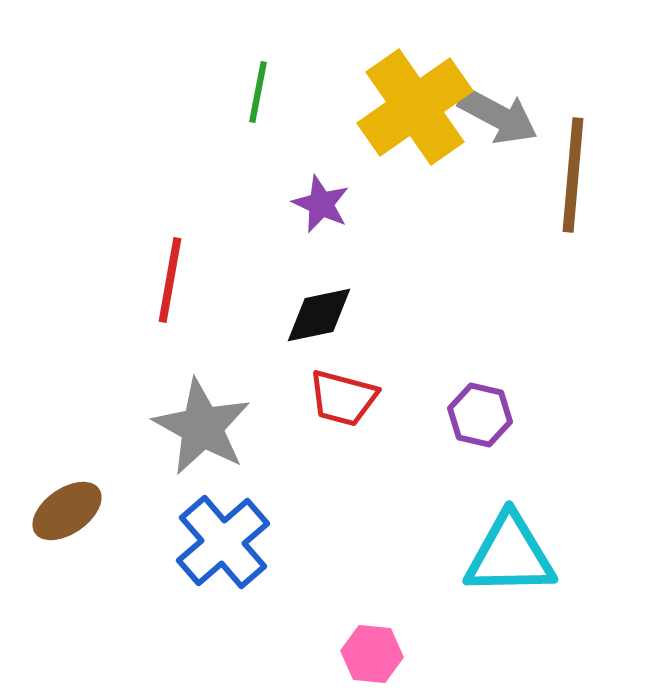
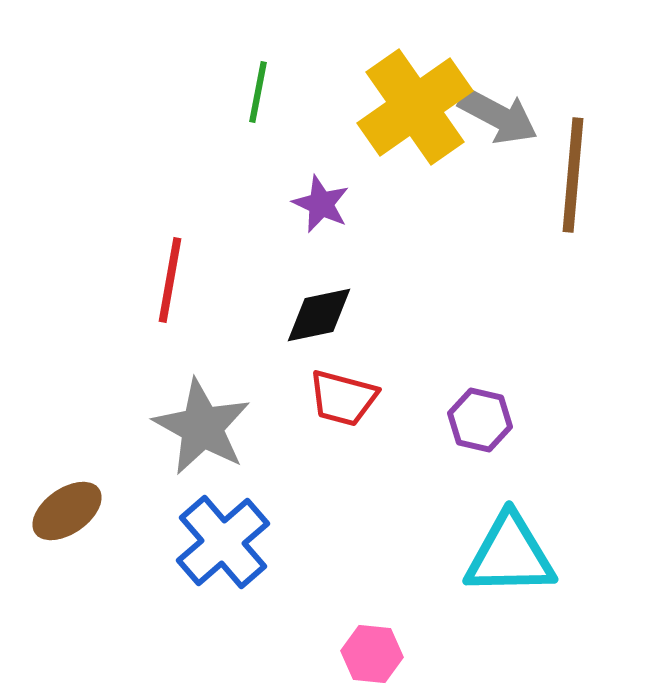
purple hexagon: moved 5 px down
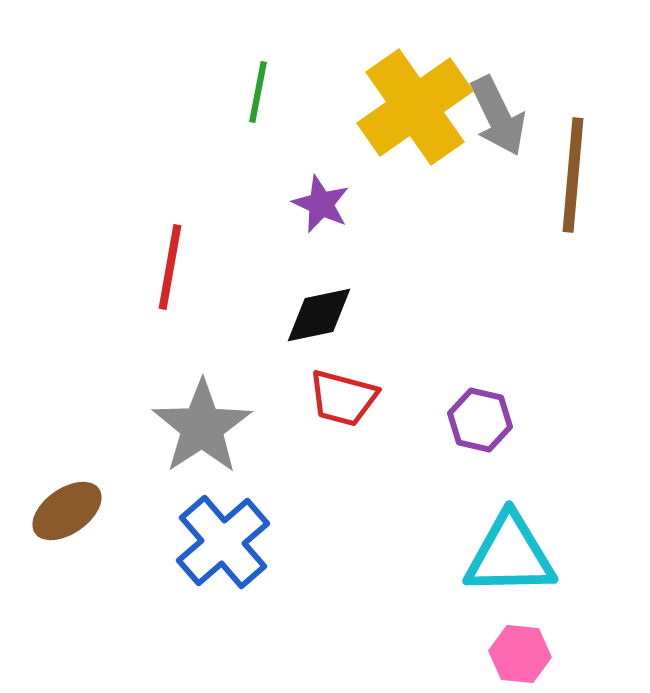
gray arrow: rotated 36 degrees clockwise
red line: moved 13 px up
gray star: rotated 10 degrees clockwise
pink hexagon: moved 148 px right
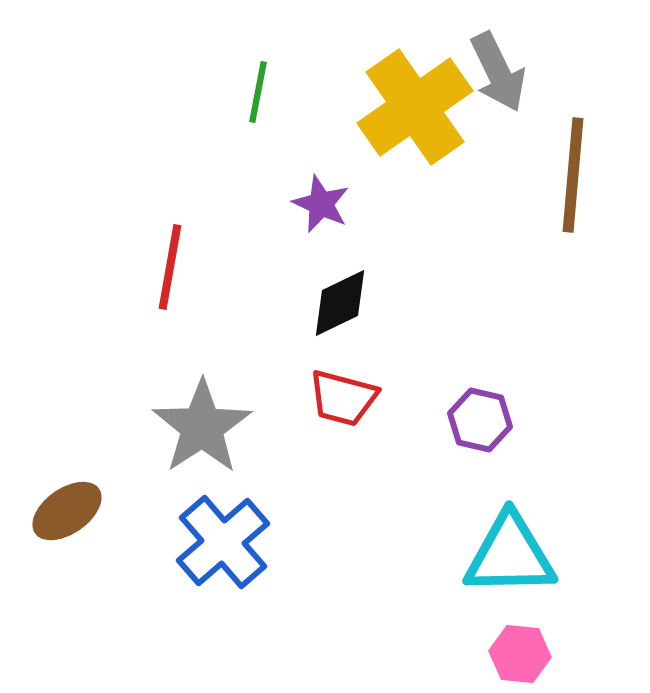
gray arrow: moved 44 px up
black diamond: moved 21 px right, 12 px up; rotated 14 degrees counterclockwise
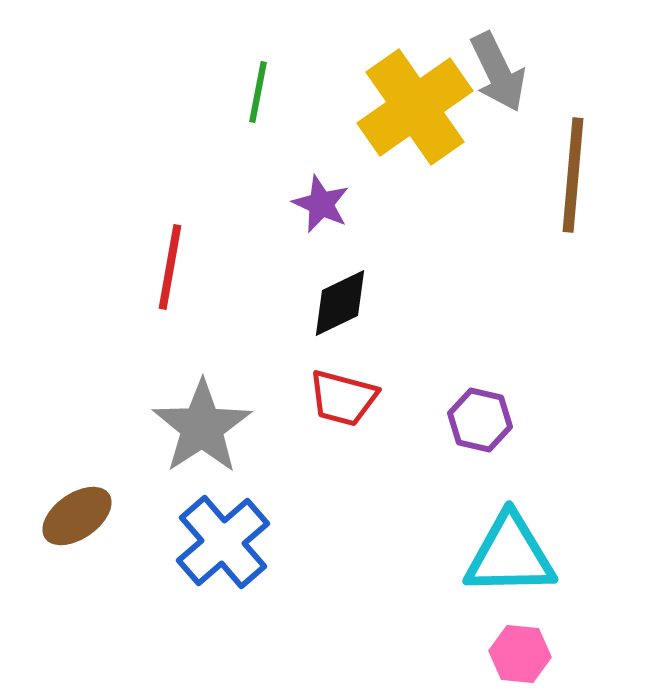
brown ellipse: moved 10 px right, 5 px down
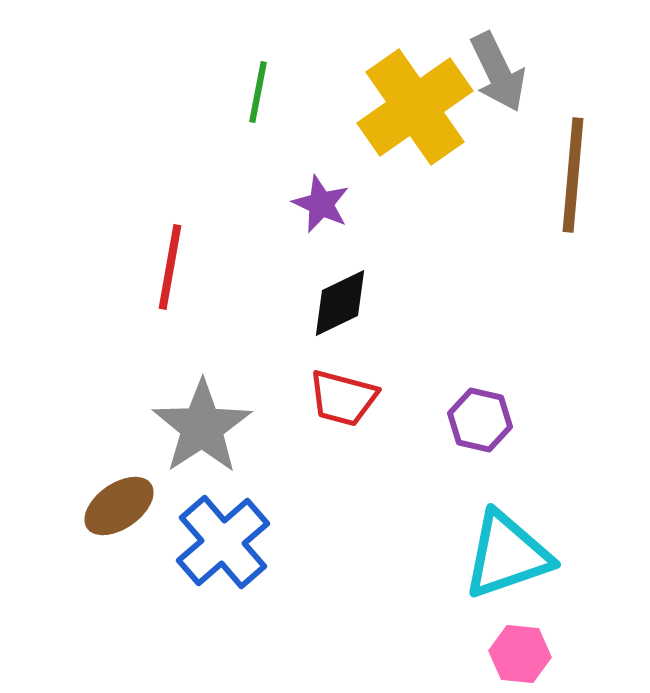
brown ellipse: moved 42 px right, 10 px up
cyan triangle: moved 3 px left; rotated 18 degrees counterclockwise
